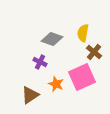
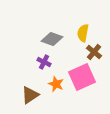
purple cross: moved 4 px right
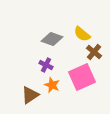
yellow semicircle: moved 1 px left, 1 px down; rotated 60 degrees counterclockwise
purple cross: moved 2 px right, 3 px down
orange star: moved 4 px left, 1 px down
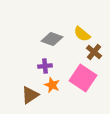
purple cross: moved 1 px left, 1 px down; rotated 32 degrees counterclockwise
pink square: moved 1 px right, 1 px down; rotated 32 degrees counterclockwise
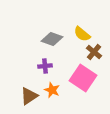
orange star: moved 5 px down
brown triangle: moved 1 px left, 1 px down
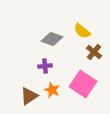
yellow semicircle: moved 3 px up
pink square: moved 6 px down
